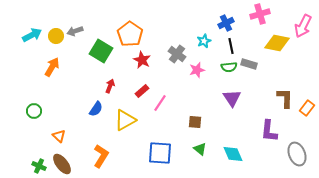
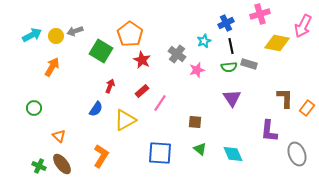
green circle: moved 3 px up
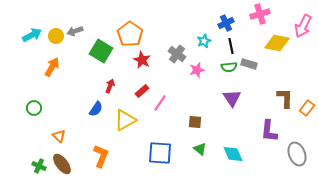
orange L-shape: rotated 10 degrees counterclockwise
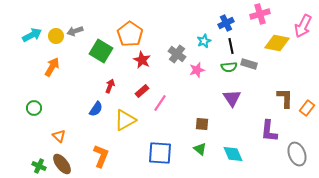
brown square: moved 7 px right, 2 px down
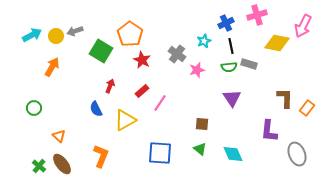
pink cross: moved 3 px left, 1 px down
blue semicircle: rotated 119 degrees clockwise
green cross: rotated 16 degrees clockwise
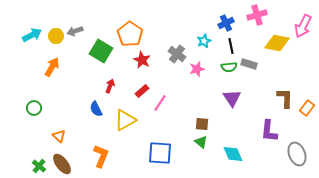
pink star: moved 1 px up
green triangle: moved 1 px right, 7 px up
